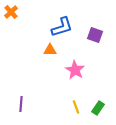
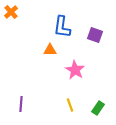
blue L-shape: rotated 115 degrees clockwise
yellow line: moved 6 px left, 2 px up
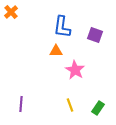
orange triangle: moved 6 px right, 1 px down
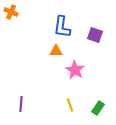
orange cross: rotated 24 degrees counterclockwise
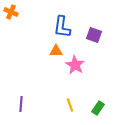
purple square: moved 1 px left
pink star: moved 5 px up
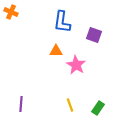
blue L-shape: moved 5 px up
pink star: moved 1 px right
